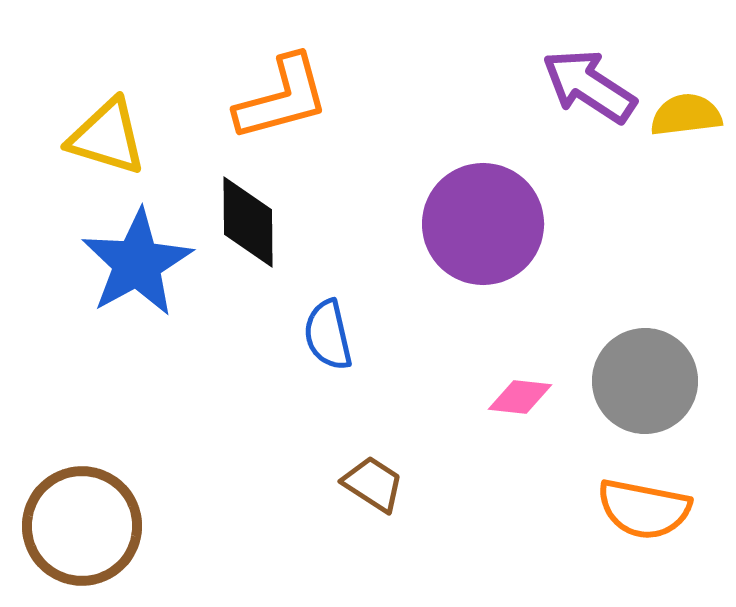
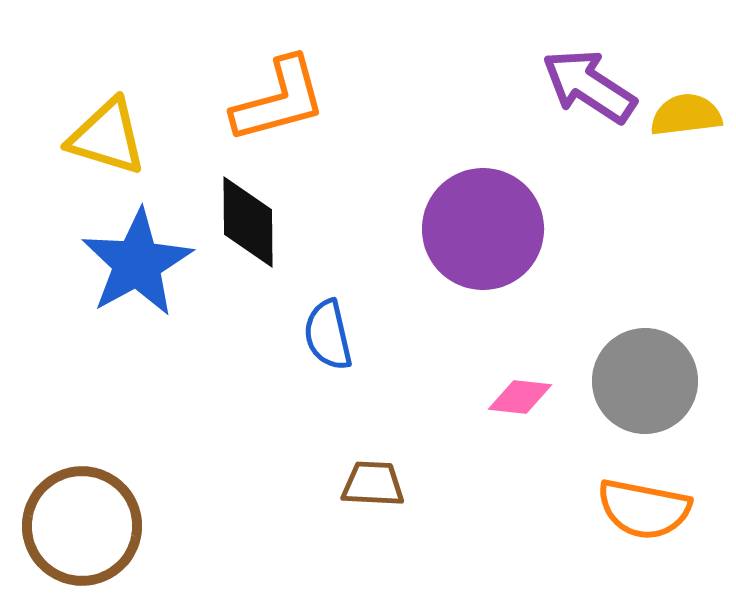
orange L-shape: moved 3 px left, 2 px down
purple circle: moved 5 px down
brown trapezoid: rotated 30 degrees counterclockwise
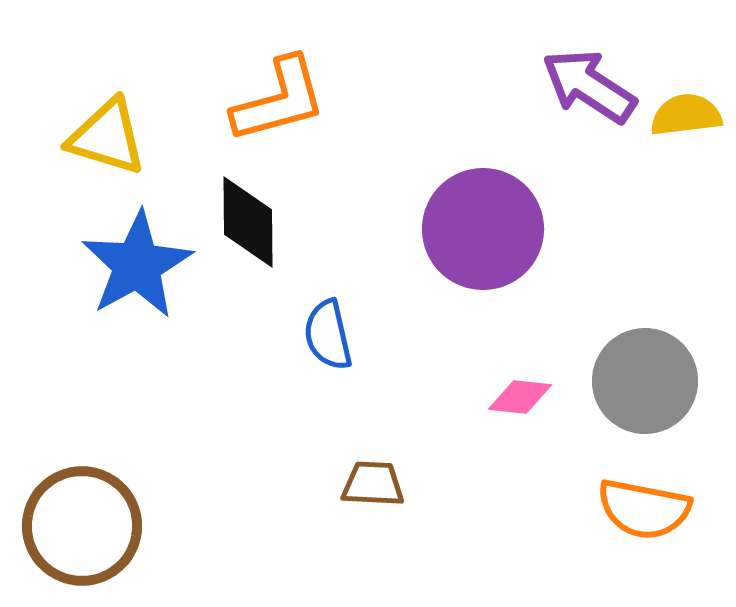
blue star: moved 2 px down
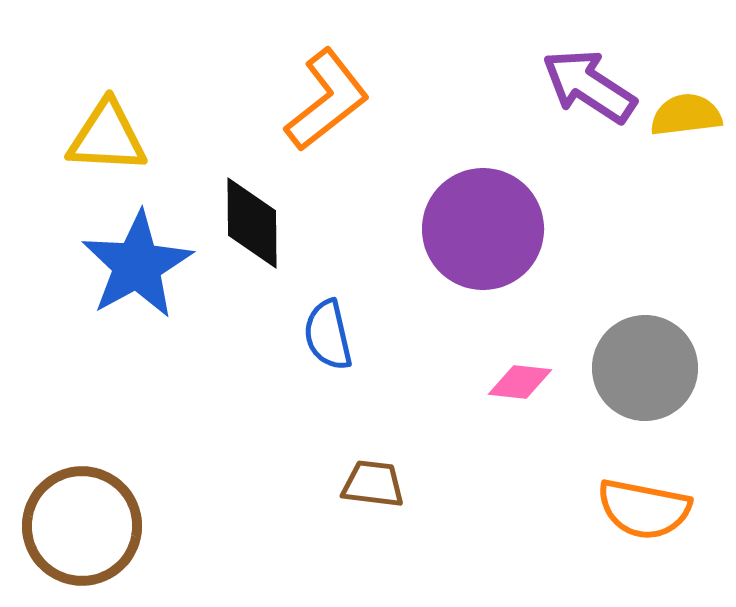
orange L-shape: moved 48 px right; rotated 23 degrees counterclockwise
yellow triangle: rotated 14 degrees counterclockwise
black diamond: moved 4 px right, 1 px down
gray circle: moved 13 px up
pink diamond: moved 15 px up
brown trapezoid: rotated 4 degrees clockwise
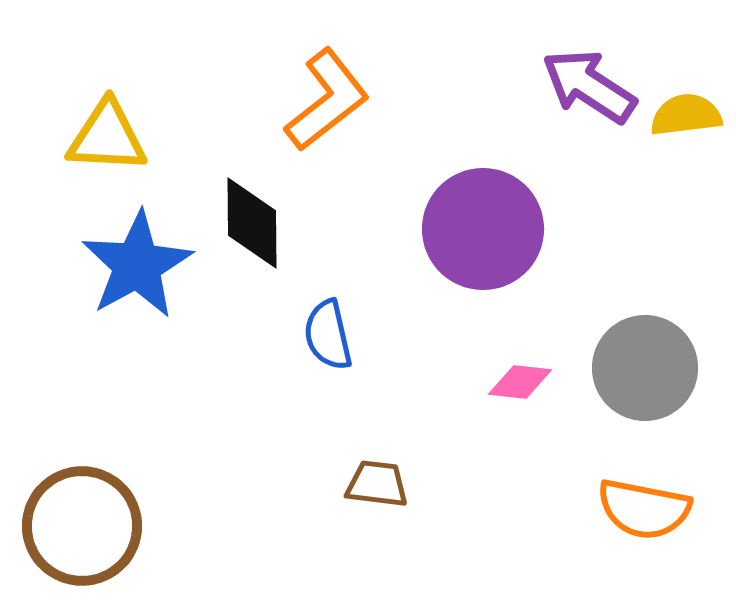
brown trapezoid: moved 4 px right
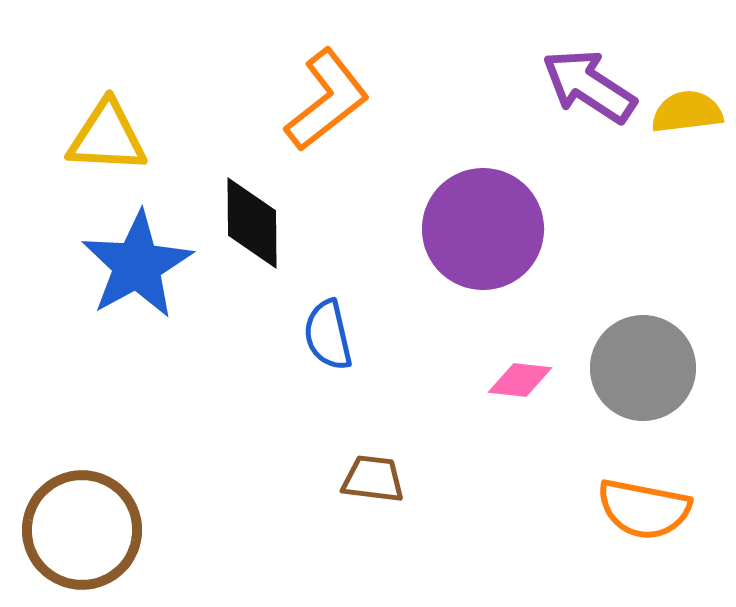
yellow semicircle: moved 1 px right, 3 px up
gray circle: moved 2 px left
pink diamond: moved 2 px up
brown trapezoid: moved 4 px left, 5 px up
brown circle: moved 4 px down
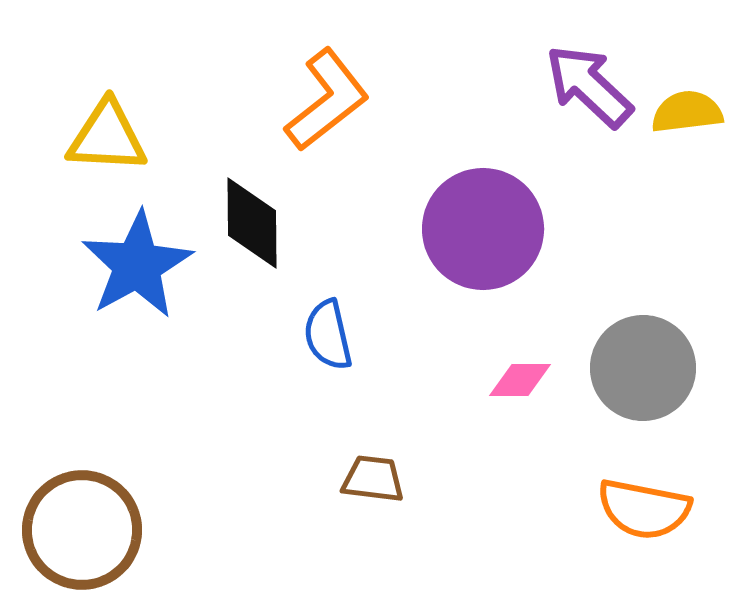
purple arrow: rotated 10 degrees clockwise
pink diamond: rotated 6 degrees counterclockwise
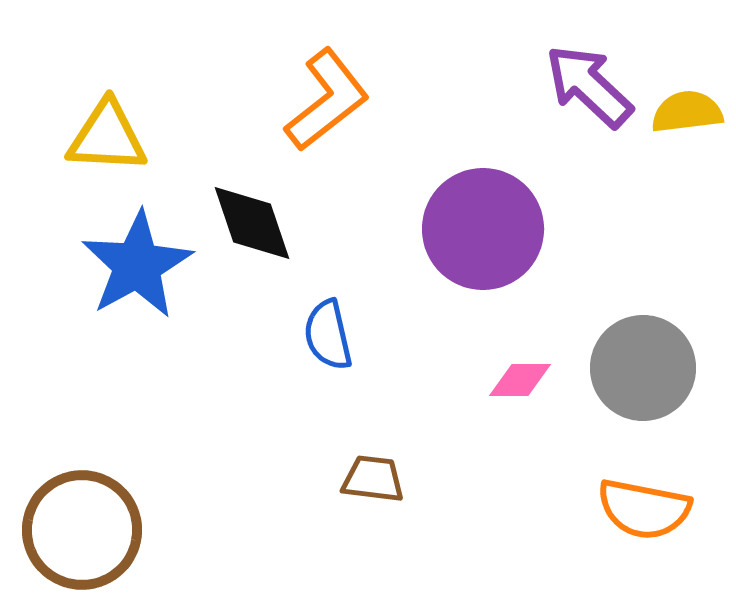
black diamond: rotated 18 degrees counterclockwise
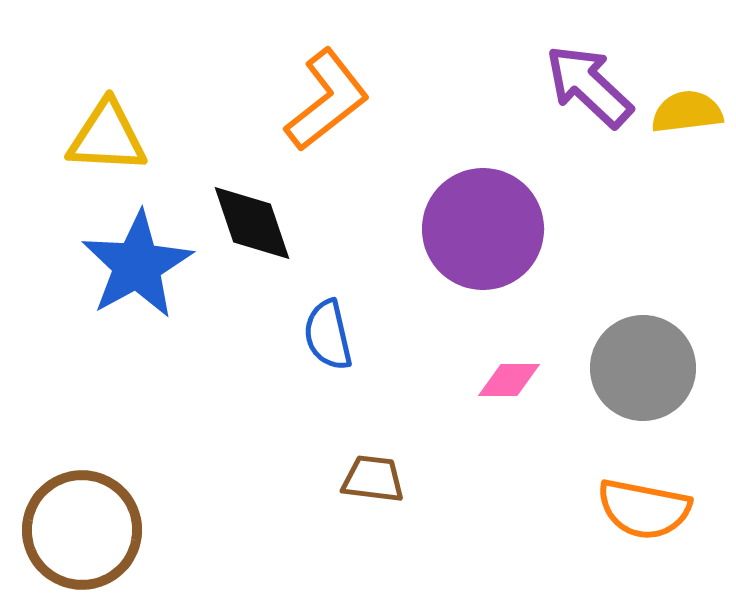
pink diamond: moved 11 px left
